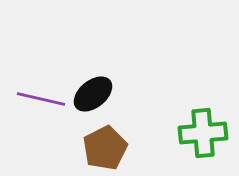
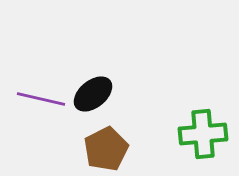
green cross: moved 1 px down
brown pentagon: moved 1 px right, 1 px down
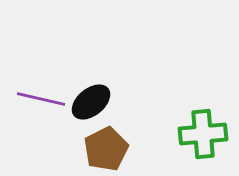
black ellipse: moved 2 px left, 8 px down
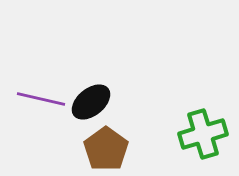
green cross: rotated 12 degrees counterclockwise
brown pentagon: rotated 9 degrees counterclockwise
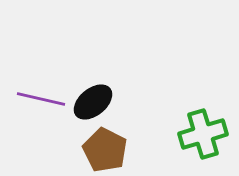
black ellipse: moved 2 px right
brown pentagon: moved 1 px left, 1 px down; rotated 9 degrees counterclockwise
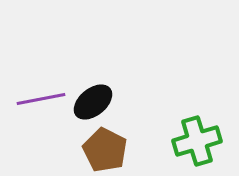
purple line: rotated 24 degrees counterclockwise
green cross: moved 6 px left, 7 px down
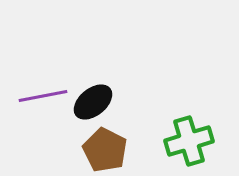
purple line: moved 2 px right, 3 px up
green cross: moved 8 px left
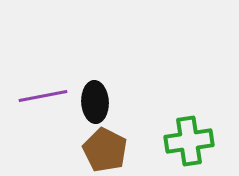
black ellipse: moved 2 px right; rotated 54 degrees counterclockwise
green cross: rotated 9 degrees clockwise
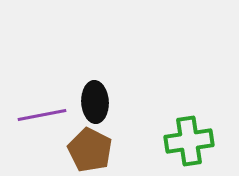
purple line: moved 1 px left, 19 px down
brown pentagon: moved 15 px left
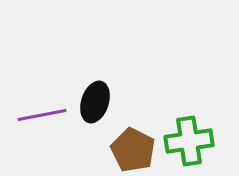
black ellipse: rotated 21 degrees clockwise
brown pentagon: moved 43 px right
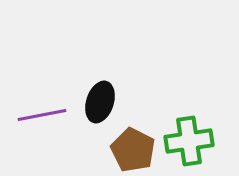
black ellipse: moved 5 px right
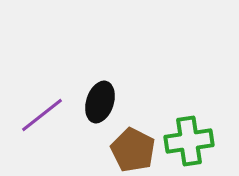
purple line: rotated 27 degrees counterclockwise
